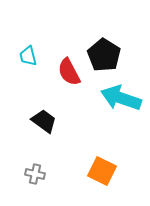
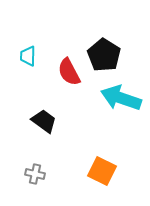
cyan trapezoid: rotated 15 degrees clockwise
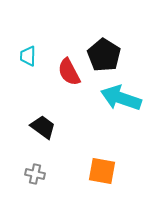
black trapezoid: moved 1 px left, 6 px down
orange square: rotated 16 degrees counterclockwise
